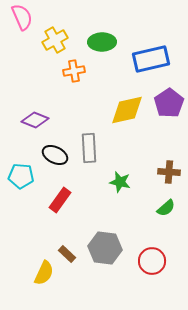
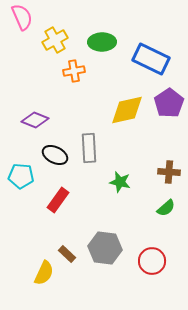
blue rectangle: rotated 39 degrees clockwise
red rectangle: moved 2 px left
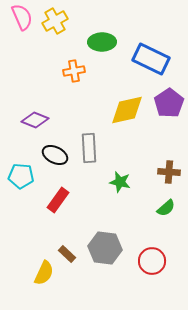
yellow cross: moved 19 px up
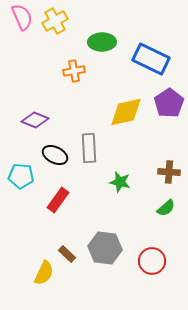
yellow diamond: moved 1 px left, 2 px down
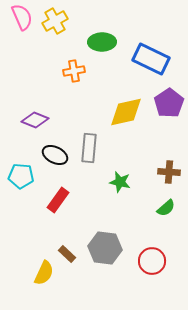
gray rectangle: rotated 8 degrees clockwise
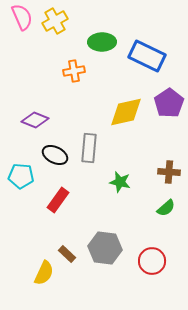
blue rectangle: moved 4 px left, 3 px up
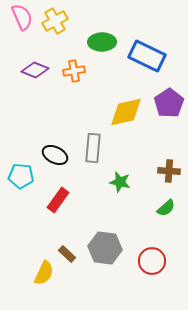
purple diamond: moved 50 px up
gray rectangle: moved 4 px right
brown cross: moved 1 px up
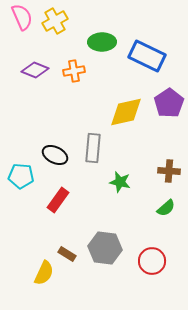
brown rectangle: rotated 12 degrees counterclockwise
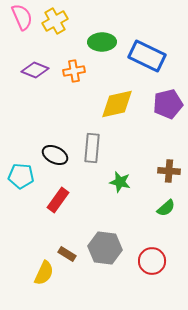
purple pentagon: moved 1 px left, 1 px down; rotated 20 degrees clockwise
yellow diamond: moved 9 px left, 8 px up
gray rectangle: moved 1 px left
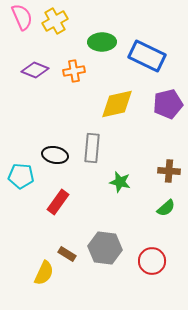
black ellipse: rotated 15 degrees counterclockwise
red rectangle: moved 2 px down
